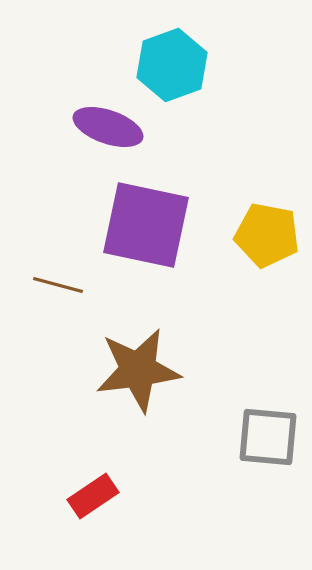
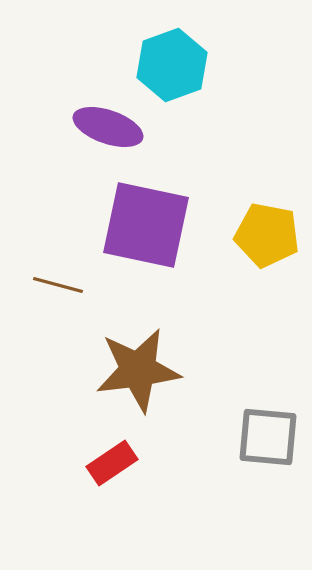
red rectangle: moved 19 px right, 33 px up
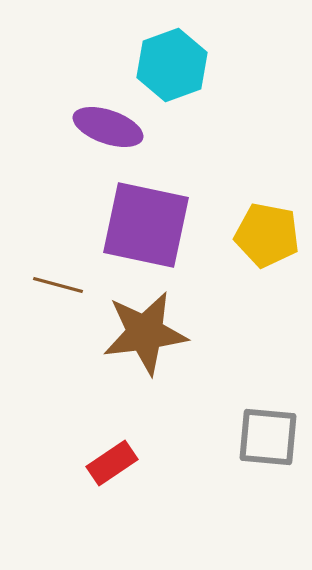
brown star: moved 7 px right, 37 px up
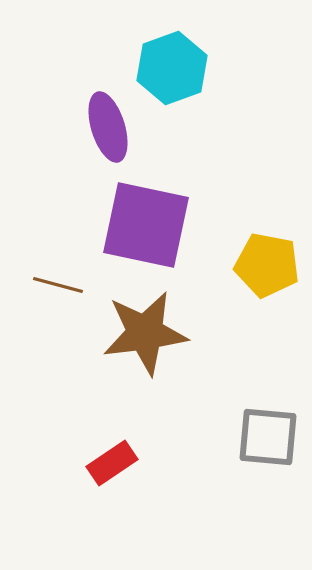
cyan hexagon: moved 3 px down
purple ellipse: rotated 54 degrees clockwise
yellow pentagon: moved 30 px down
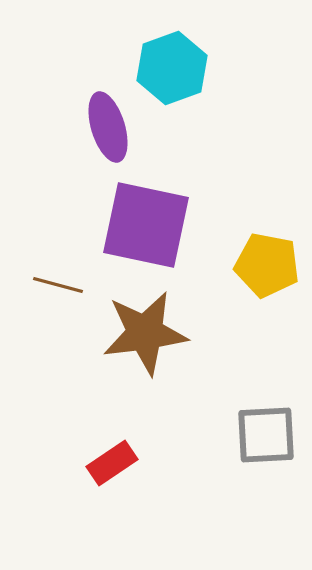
gray square: moved 2 px left, 2 px up; rotated 8 degrees counterclockwise
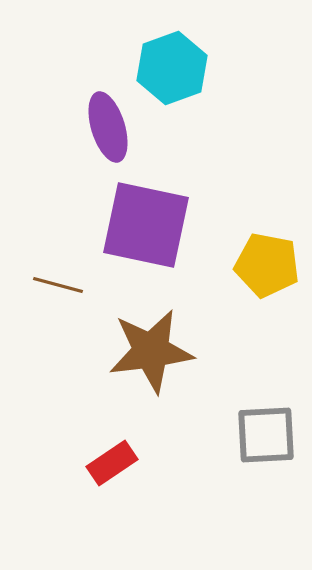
brown star: moved 6 px right, 18 px down
